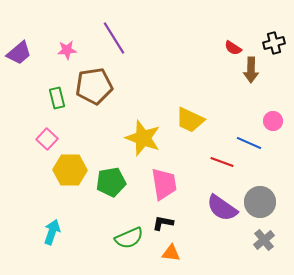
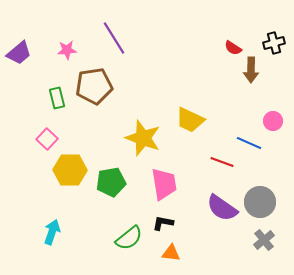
green semicircle: rotated 16 degrees counterclockwise
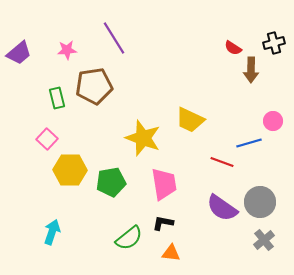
blue line: rotated 40 degrees counterclockwise
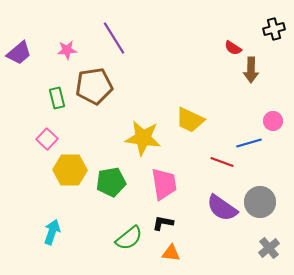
black cross: moved 14 px up
yellow star: rotated 12 degrees counterclockwise
gray cross: moved 5 px right, 8 px down
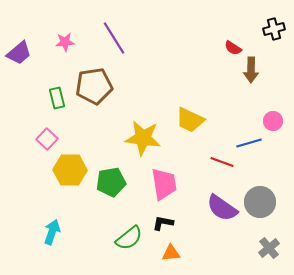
pink star: moved 2 px left, 8 px up
orange triangle: rotated 12 degrees counterclockwise
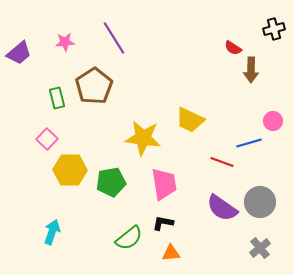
brown pentagon: rotated 24 degrees counterclockwise
gray cross: moved 9 px left
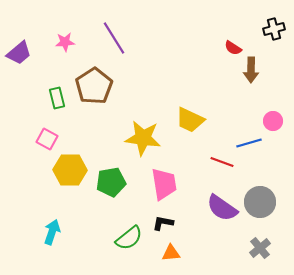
pink square: rotated 15 degrees counterclockwise
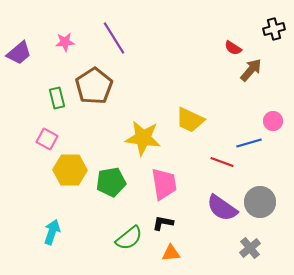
brown arrow: rotated 140 degrees counterclockwise
gray cross: moved 10 px left
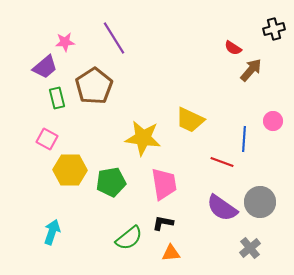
purple trapezoid: moved 26 px right, 14 px down
blue line: moved 5 px left, 4 px up; rotated 70 degrees counterclockwise
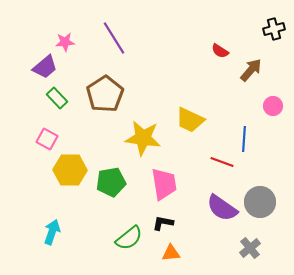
red semicircle: moved 13 px left, 3 px down
brown pentagon: moved 11 px right, 8 px down
green rectangle: rotated 30 degrees counterclockwise
pink circle: moved 15 px up
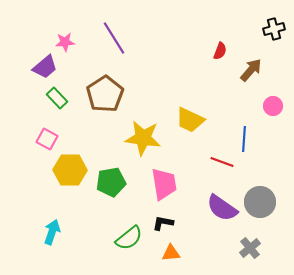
red semicircle: rotated 102 degrees counterclockwise
